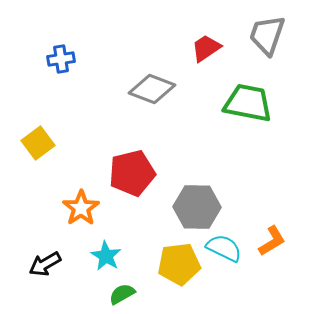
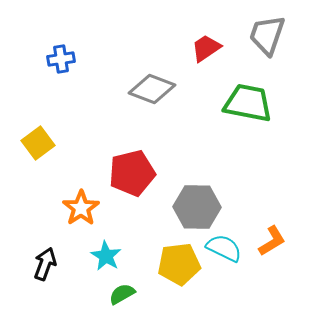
black arrow: rotated 140 degrees clockwise
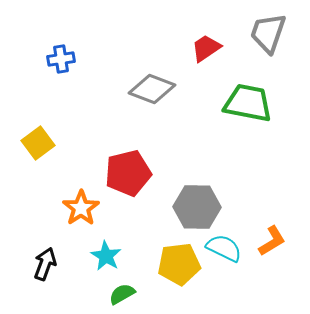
gray trapezoid: moved 1 px right, 2 px up
red pentagon: moved 4 px left
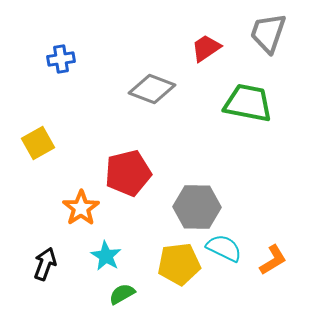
yellow square: rotated 8 degrees clockwise
orange L-shape: moved 1 px right, 19 px down
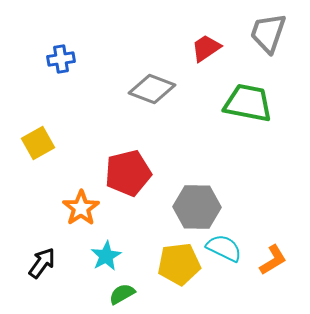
cyan star: rotated 12 degrees clockwise
black arrow: moved 3 px left, 1 px up; rotated 16 degrees clockwise
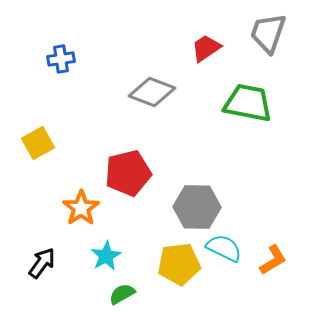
gray diamond: moved 3 px down
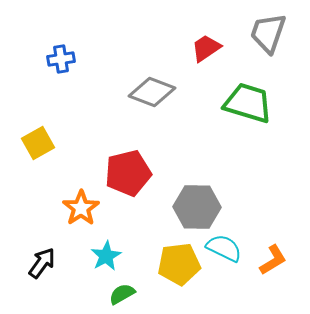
green trapezoid: rotated 6 degrees clockwise
